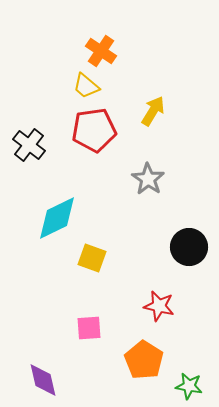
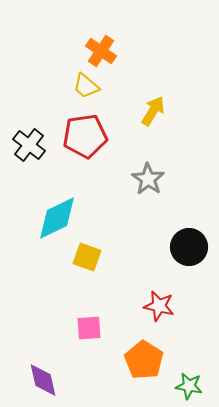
red pentagon: moved 9 px left, 6 px down
yellow square: moved 5 px left, 1 px up
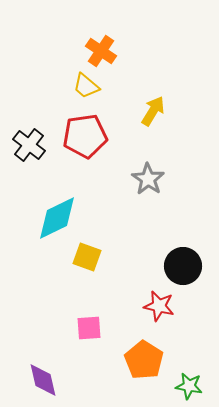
black circle: moved 6 px left, 19 px down
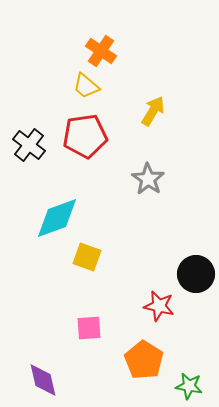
cyan diamond: rotated 6 degrees clockwise
black circle: moved 13 px right, 8 px down
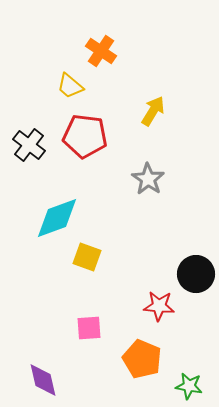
yellow trapezoid: moved 16 px left
red pentagon: rotated 15 degrees clockwise
red star: rotated 8 degrees counterclockwise
orange pentagon: moved 2 px left, 1 px up; rotated 9 degrees counterclockwise
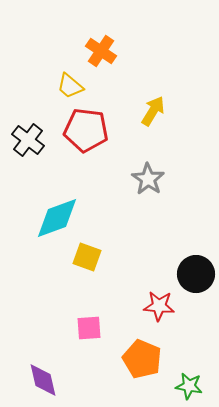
red pentagon: moved 1 px right, 6 px up
black cross: moved 1 px left, 5 px up
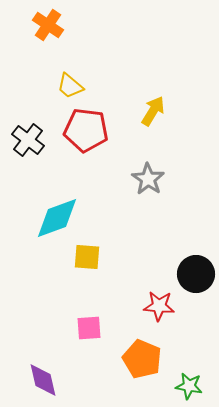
orange cross: moved 53 px left, 26 px up
yellow square: rotated 16 degrees counterclockwise
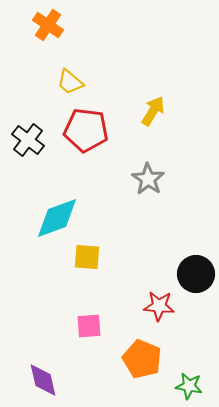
yellow trapezoid: moved 4 px up
pink square: moved 2 px up
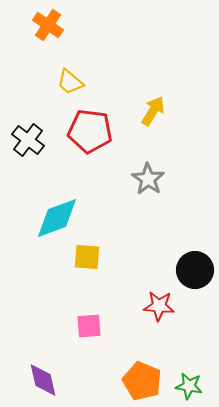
red pentagon: moved 4 px right, 1 px down
black circle: moved 1 px left, 4 px up
orange pentagon: moved 22 px down
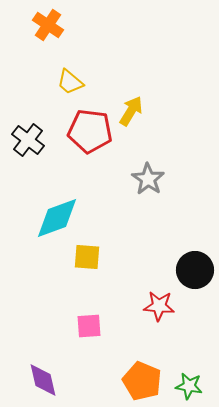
yellow arrow: moved 22 px left
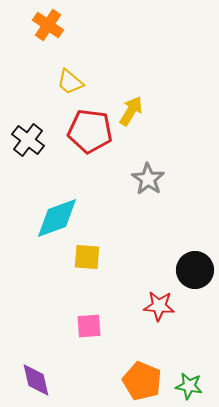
purple diamond: moved 7 px left
